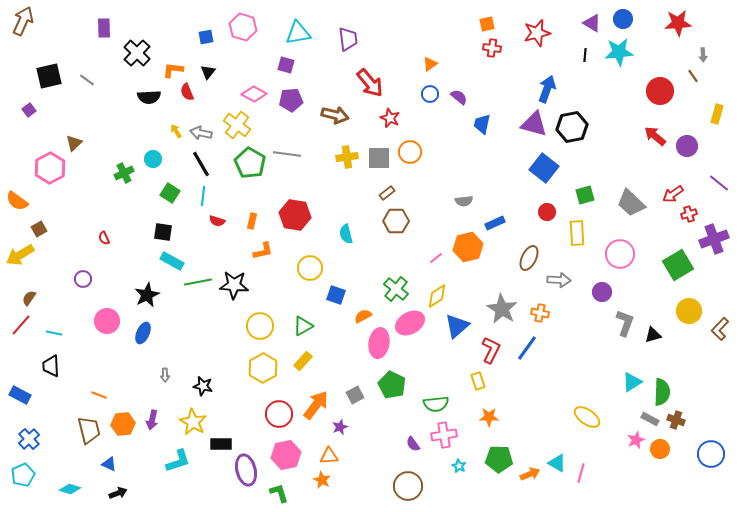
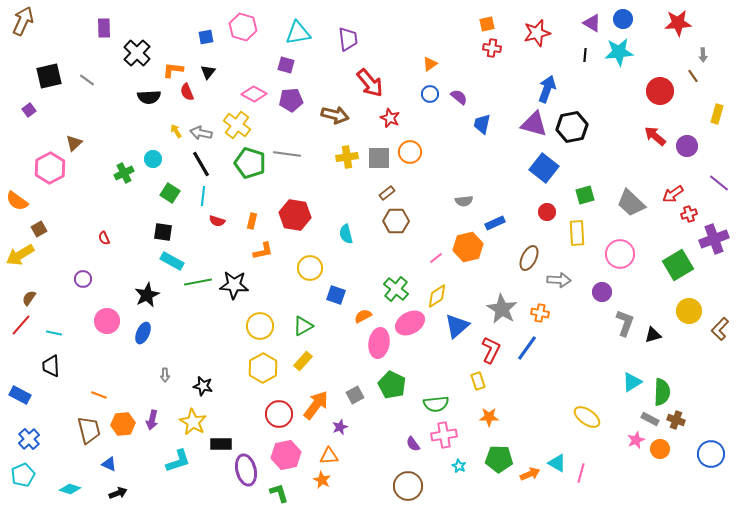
green pentagon at (250, 163): rotated 12 degrees counterclockwise
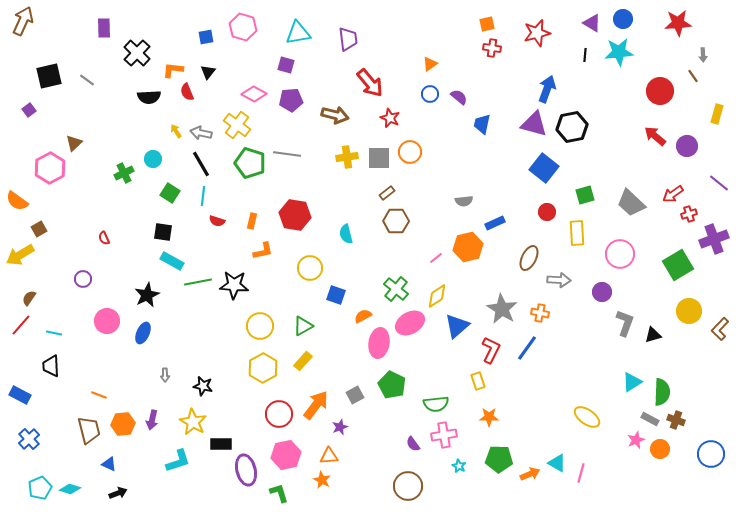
cyan pentagon at (23, 475): moved 17 px right, 13 px down
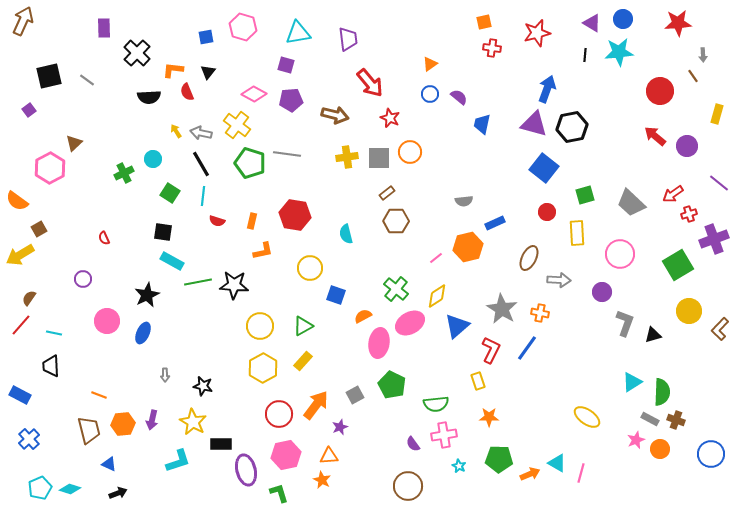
orange square at (487, 24): moved 3 px left, 2 px up
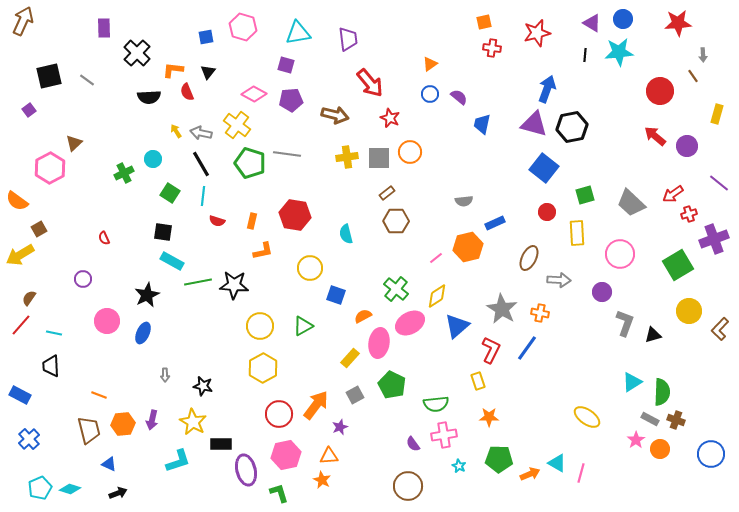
yellow rectangle at (303, 361): moved 47 px right, 3 px up
pink star at (636, 440): rotated 12 degrees counterclockwise
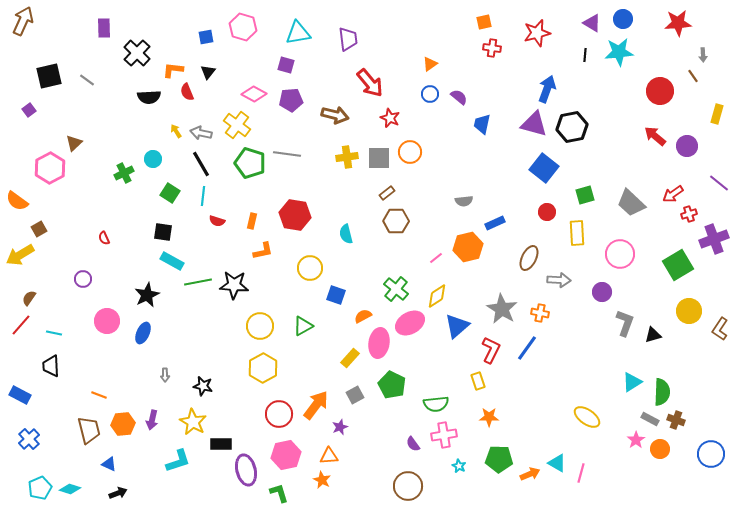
brown L-shape at (720, 329): rotated 10 degrees counterclockwise
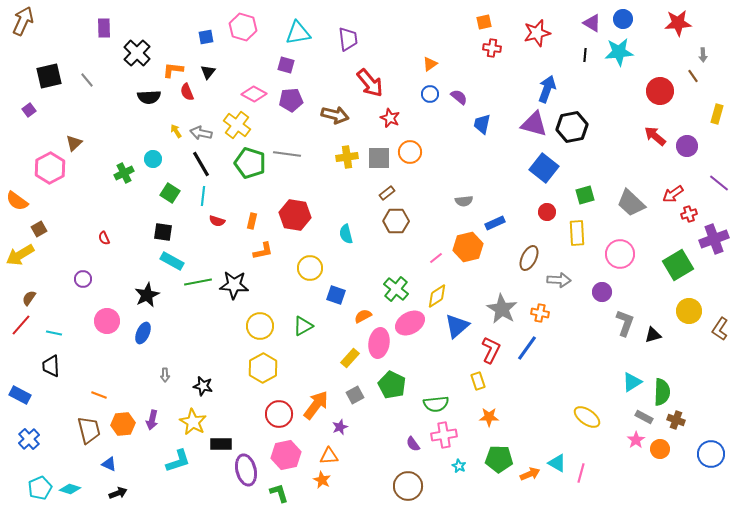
gray line at (87, 80): rotated 14 degrees clockwise
gray rectangle at (650, 419): moved 6 px left, 2 px up
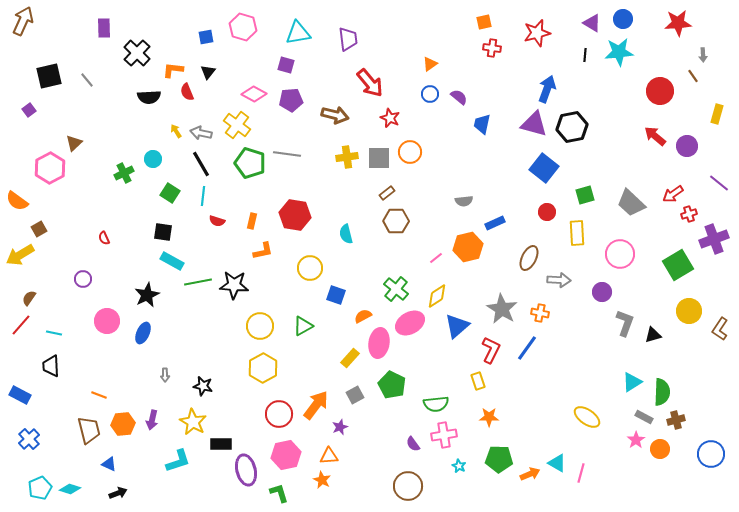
brown cross at (676, 420): rotated 36 degrees counterclockwise
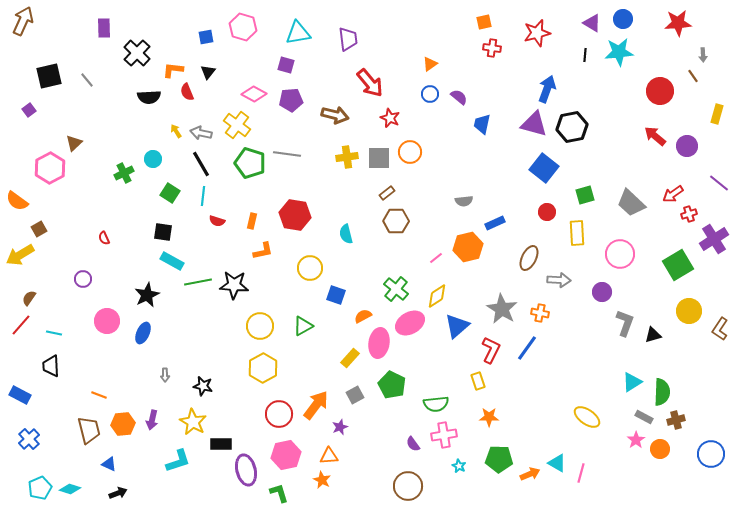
purple cross at (714, 239): rotated 12 degrees counterclockwise
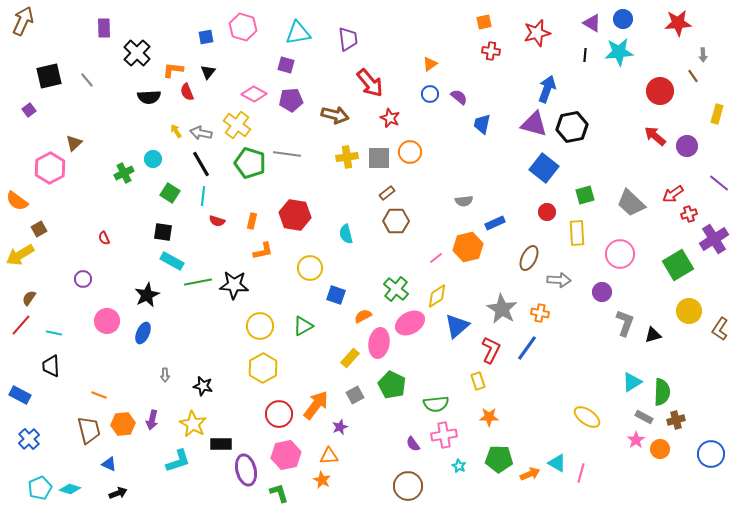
red cross at (492, 48): moved 1 px left, 3 px down
yellow star at (193, 422): moved 2 px down
